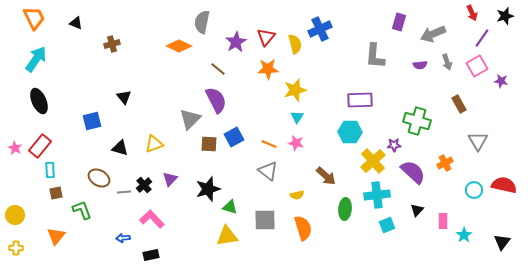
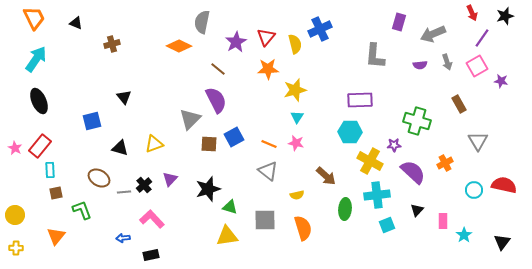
yellow cross at (373, 161): moved 3 px left; rotated 20 degrees counterclockwise
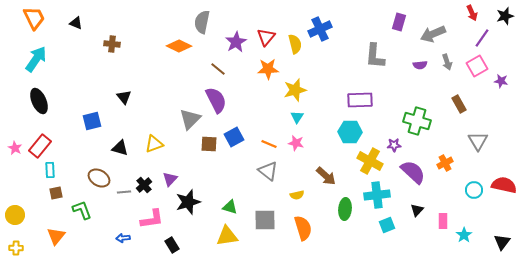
brown cross at (112, 44): rotated 21 degrees clockwise
black star at (208, 189): moved 20 px left, 13 px down
pink L-shape at (152, 219): rotated 125 degrees clockwise
black rectangle at (151, 255): moved 21 px right, 10 px up; rotated 70 degrees clockwise
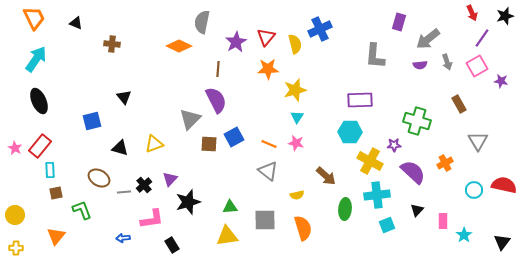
gray arrow at (433, 34): moved 5 px left, 5 px down; rotated 15 degrees counterclockwise
brown line at (218, 69): rotated 56 degrees clockwise
green triangle at (230, 207): rotated 21 degrees counterclockwise
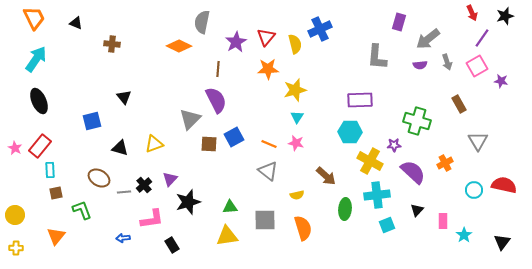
gray L-shape at (375, 56): moved 2 px right, 1 px down
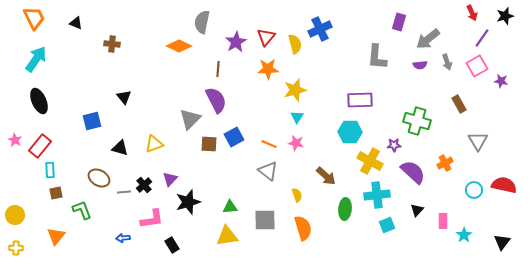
pink star at (15, 148): moved 8 px up
yellow semicircle at (297, 195): rotated 96 degrees counterclockwise
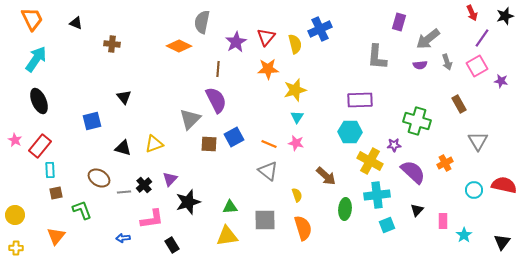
orange trapezoid at (34, 18): moved 2 px left, 1 px down
black triangle at (120, 148): moved 3 px right
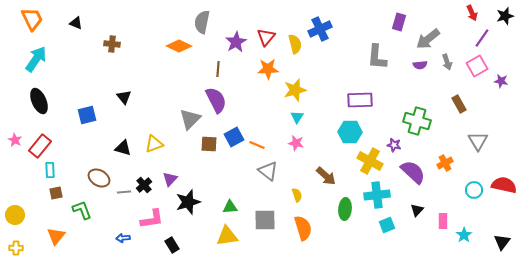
blue square at (92, 121): moved 5 px left, 6 px up
orange line at (269, 144): moved 12 px left, 1 px down
purple star at (394, 145): rotated 16 degrees clockwise
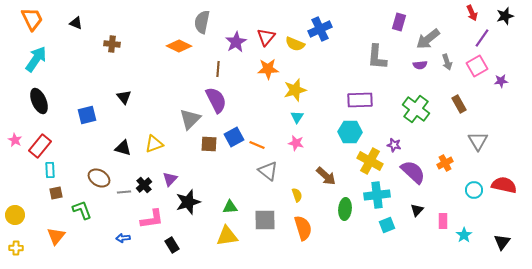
yellow semicircle at (295, 44): rotated 126 degrees clockwise
purple star at (501, 81): rotated 16 degrees counterclockwise
green cross at (417, 121): moved 1 px left, 12 px up; rotated 20 degrees clockwise
